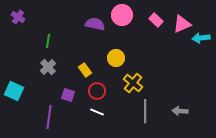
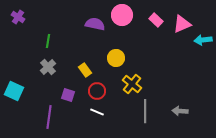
cyan arrow: moved 2 px right, 2 px down
yellow cross: moved 1 px left, 1 px down
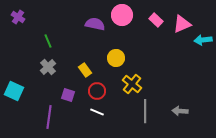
green line: rotated 32 degrees counterclockwise
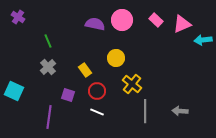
pink circle: moved 5 px down
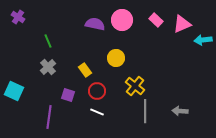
yellow cross: moved 3 px right, 2 px down
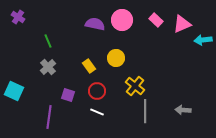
yellow rectangle: moved 4 px right, 4 px up
gray arrow: moved 3 px right, 1 px up
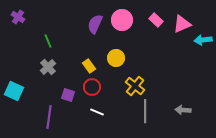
purple semicircle: rotated 78 degrees counterclockwise
red circle: moved 5 px left, 4 px up
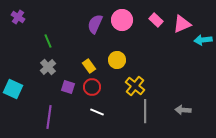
yellow circle: moved 1 px right, 2 px down
cyan square: moved 1 px left, 2 px up
purple square: moved 8 px up
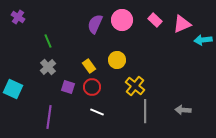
pink rectangle: moved 1 px left
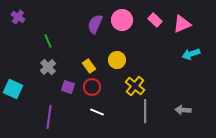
cyan arrow: moved 12 px left, 14 px down; rotated 12 degrees counterclockwise
